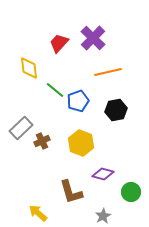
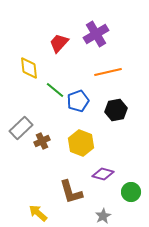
purple cross: moved 3 px right, 4 px up; rotated 15 degrees clockwise
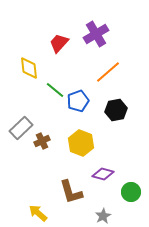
orange line: rotated 28 degrees counterclockwise
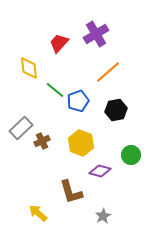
purple diamond: moved 3 px left, 3 px up
green circle: moved 37 px up
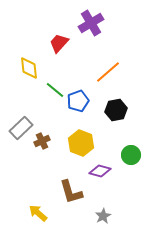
purple cross: moved 5 px left, 11 px up
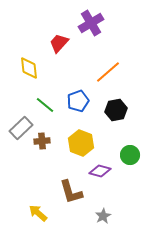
green line: moved 10 px left, 15 px down
brown cross: rotated 21 degrees clockwise
green circle: moved 1 px left
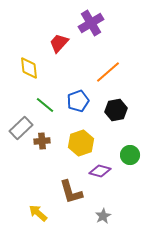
yellow hexagon: rotated 20 degrees clockwise
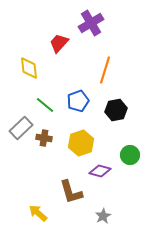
orange line: moved 3 px left, 2 px up; rotated 32 degrees counterclockwise
brown cross: moved 2 px right, 3 px up; rotated 14 degrees clockwise
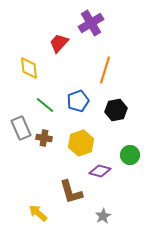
gray rectangle: rotated 70 degrees counterclockwise
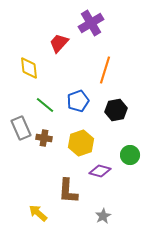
brown L-shape: moved 3 px left, 1 px up; rotated 20 degrees clockwise
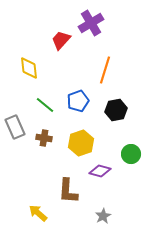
red trapezoid: moved 2 px right, 3 px up
gray rectangle: moved 6 px left, 1 px up
green circle: moved 1 px right, 1 px up
